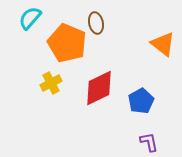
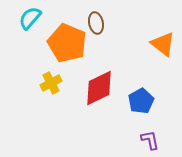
purple L-shape: moved 1 px right, 2 px up
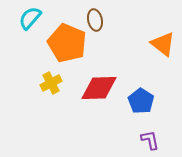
brown ellipse: moved 1 px left, 3 px up
red diamond: rotated 24 degrees clockwise
blue pentagon: rotated 10 degrees counterclockwise
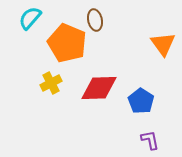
orange triangle: rotated 16 degrees clockwise
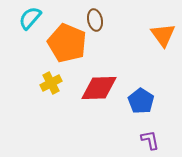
orange triangle: moved 9 px up
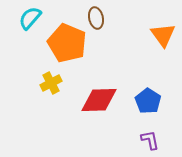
brown ellipse: moved 1 px right, 2 px up
red diamond: moved 12 px down
blue pentagon: moved 7 px right
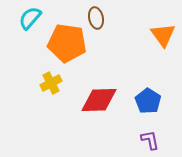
orange pentagon: rotated 15 degrees counterclockwise
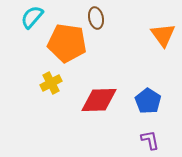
cyan semicircle: moved 2 px right, 1 px up
